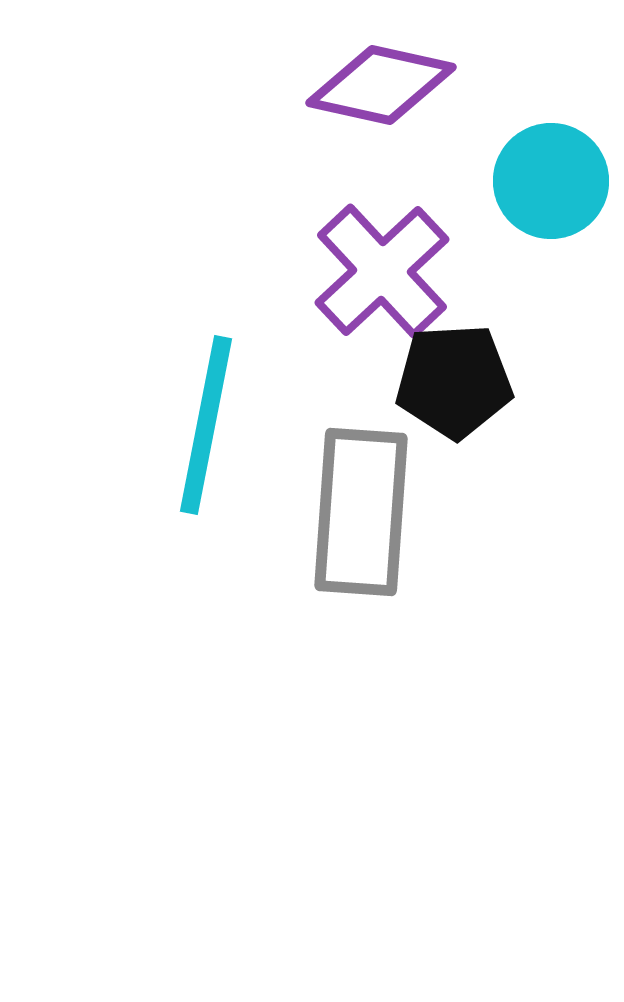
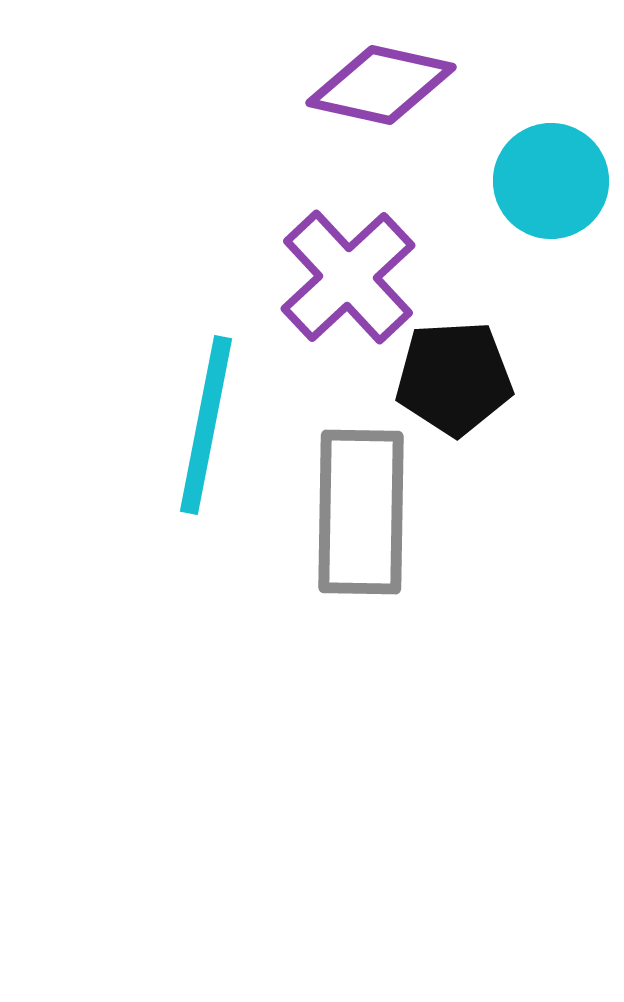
purple cross: moved 34 px left, 6 px down
black pentagon: moved 3 px up
gray rectangle: rotated 3 degrees counterclockwise
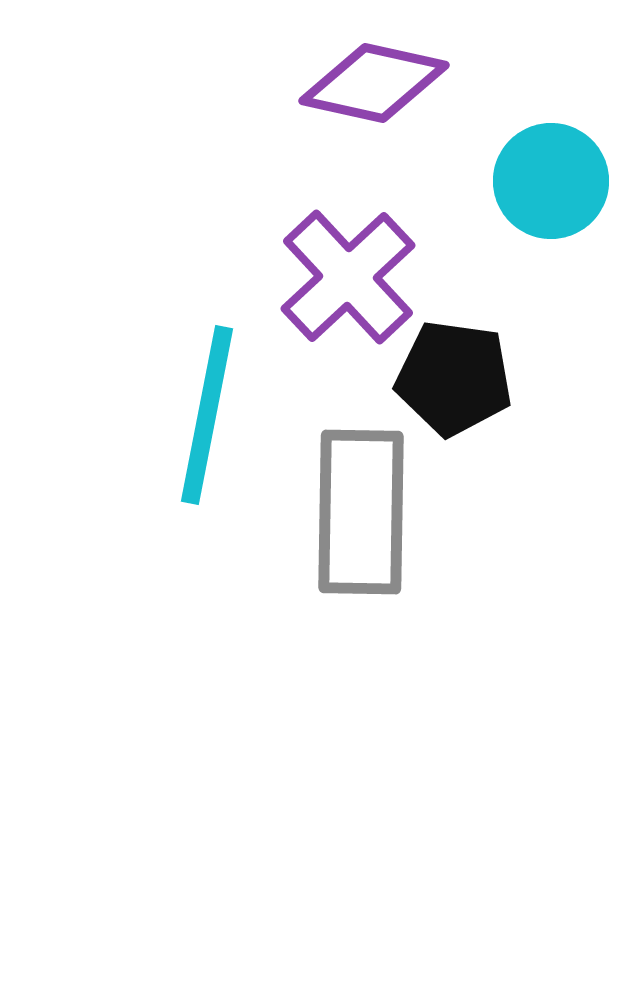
purple diamond: moved 7 px left, 2 px up
black pentagon: rotated 11 degrees clockwise
cyan line: moved 1 px right, 10 px up
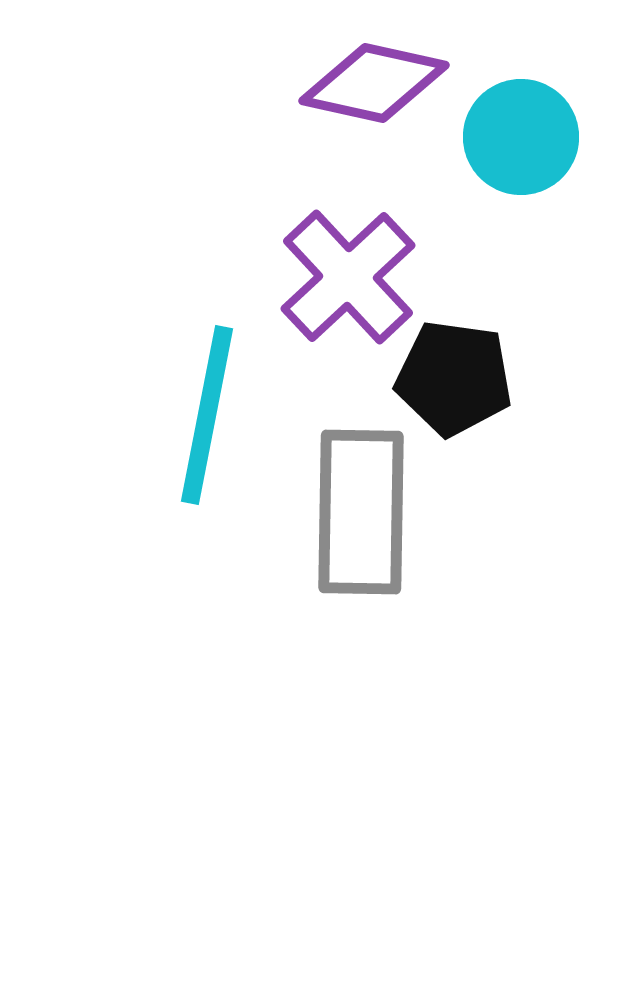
cyan circle: moved 30 px left, 44 px up
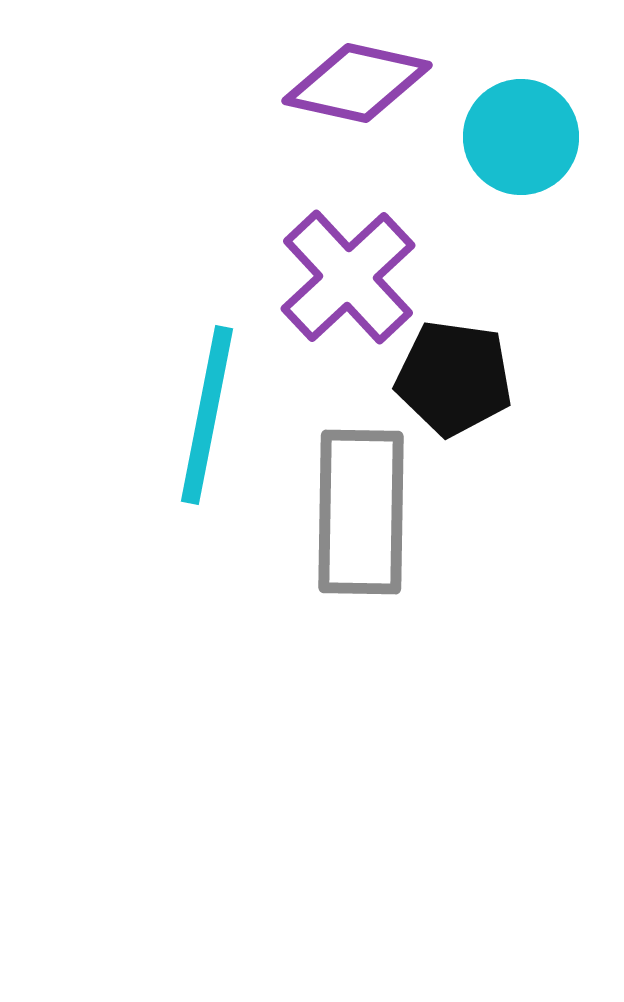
purple diamond: moved 17 px left
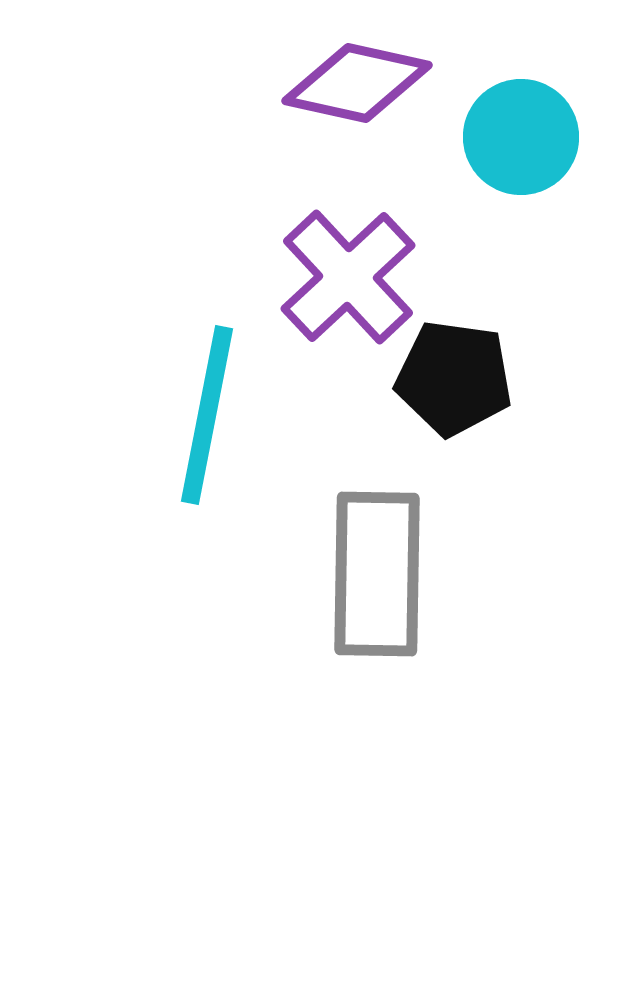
gray rectangle: moved 16 px right, 62 px down
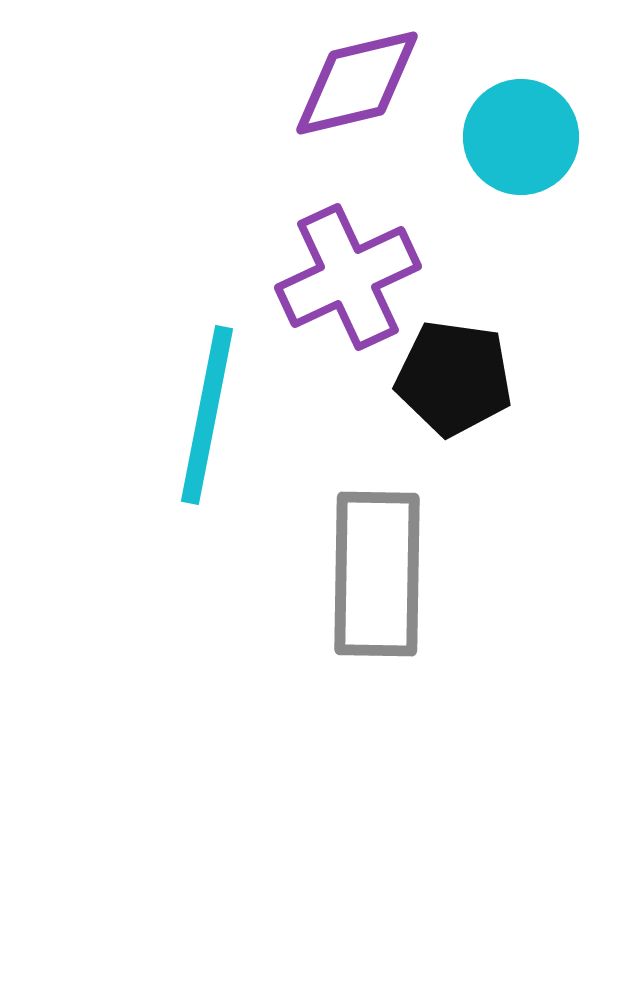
purple diamond: rotated 26 degrees counterclockwise
purple cross: rotated 18 degrees clockwise
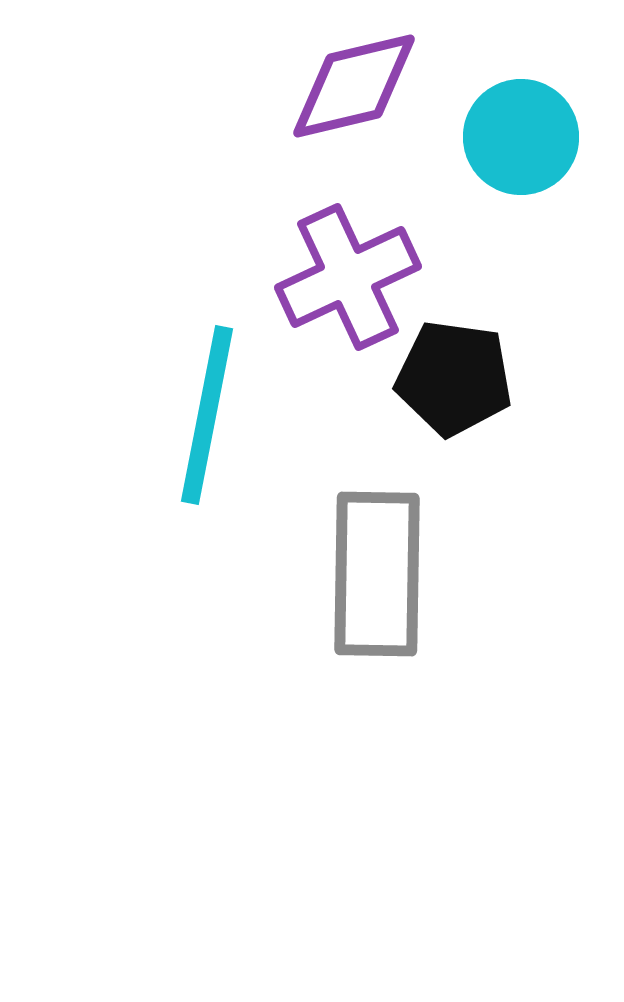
purple diamond: moved 3 px left, 3 px down
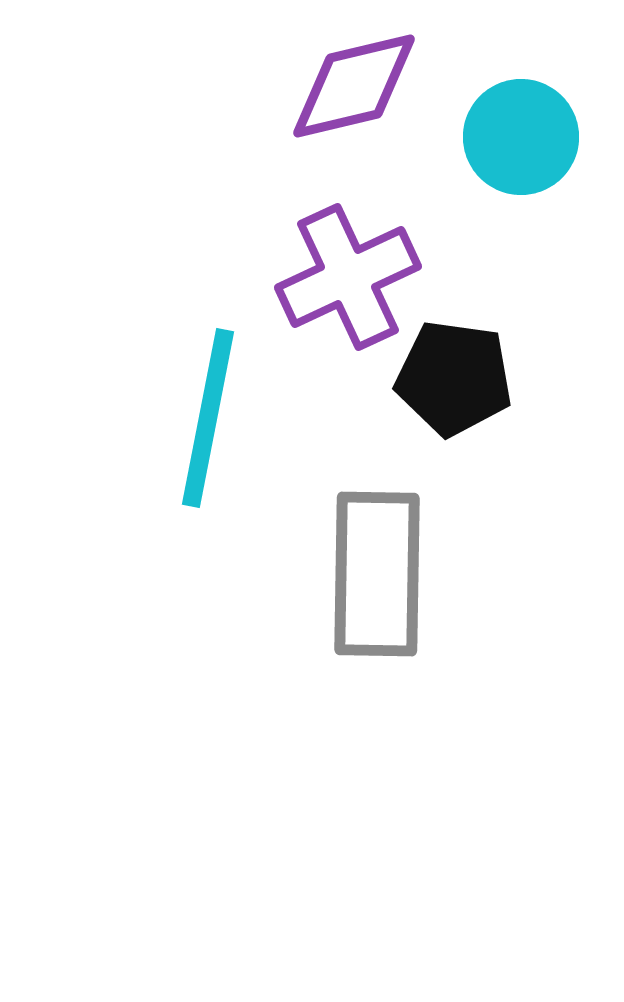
cyan line: moved 1 px right, 3 px down
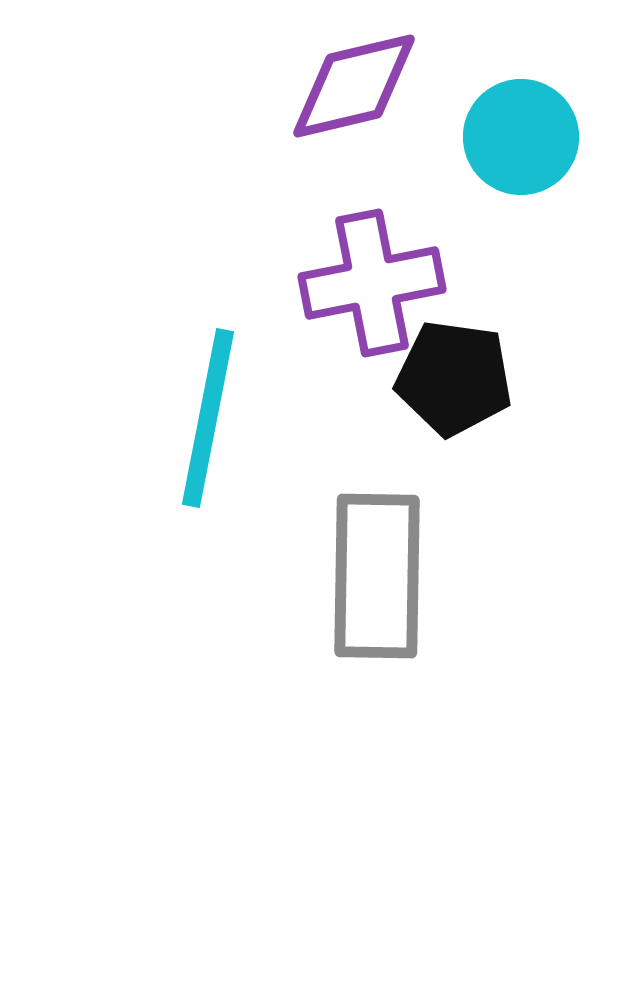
purple cross: moved 24 px right, 6 px down; rotated 14 degrees clockwise
gray rectangle: moved 2 px down
